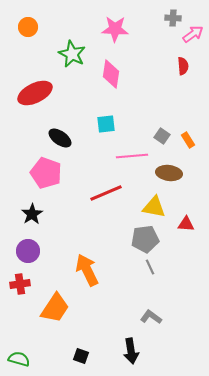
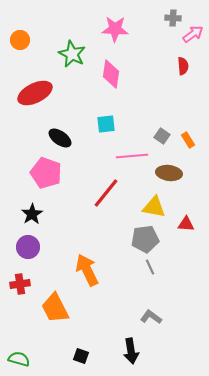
orange circle: moved 8 px left, 13 px down
red line: rotated 28 degrees counterclockwise
purple circle: moved 4 px up
orange trapezoid: rotated 120 degrees clockwise
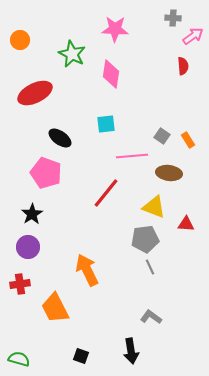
pink arrow: moved 2 px down
yellow triangle: rotated 10 degrees clockwise
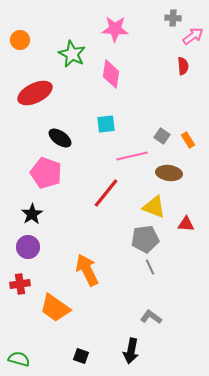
pink line: rotated 8 degrees counterclockwise
orange trapezoid: rotated 28 degrees counterclockwise
black arrow: rotated 20 degrees clockwise
